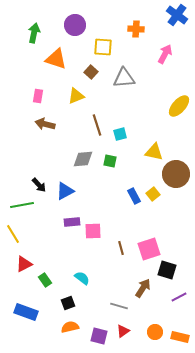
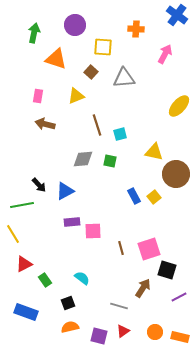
yellow square at (153, 194): moved 1 px right, 3 px down
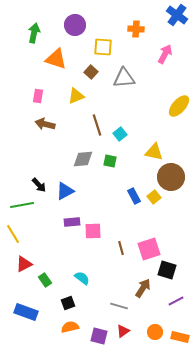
cyan square at (120, 134): rotated 24 degrees counterclockwise
brown circle at (176, 174): moved 5 px left, 3 px down
purple line at (179, 297): moved 3 px left, 4 px down
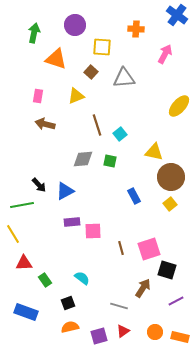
yellow square at (103, 47): moved 1 px left
yellow square at (154, 197): moved 16 px right, 7 px down
red triangle at (24, 264): moved 1 px up; rotated 24 degrees clockwise
purple square at (99, 336): rotated 30 degrees counterclockwise
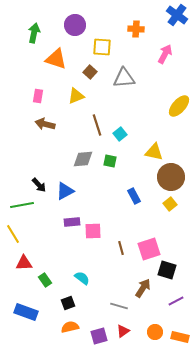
brown square at (91, 72): moved 1 px left
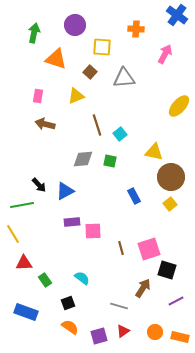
orange semicircle at (70, 327): rotated 48 degrees clockwise
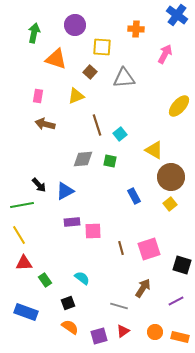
yellow triangle at (154, 152): moved 2 px up; rotated 18 degrees clockwise
yellow line at (13, 234): moved 6 px right, 1 px down
black square at (167, 270): moved 15 px right, 5 px up
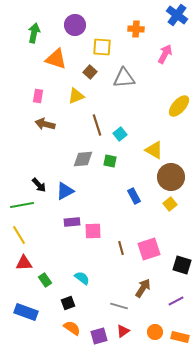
orange semicircle at (70, 327): moved 2 px right, 1 px down
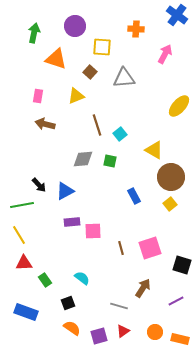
purple circle at (75, 25): moved 1 px down
pink square at (149, 249): moved 1 px right, 1 px up
orange rectangle at (180, 337): moved 2 px down
